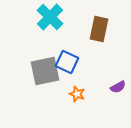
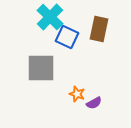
blue square: moved 25 px up
gray square: moved 4 px left, 3 px up; rotated 12 degrees clockwise
purple semicircle: moved 24 px left, 16 px down
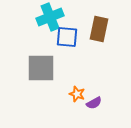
cyan cross: rotated 24 degrees clockwise
blue square: rotated 20 degrees counterclockwise
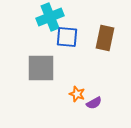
brown rectangle: moved 6 px right, 9 px down
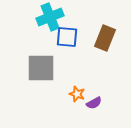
brown rectangle: rotated 10 degrees clockwise
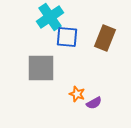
cyan cross: rotated 12 degrees counterclockwise
